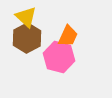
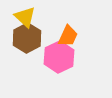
yellow triangle: moved 1 px left
pink hexagon: rotated 20 degrees clockwise
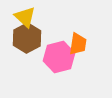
orange trapezoid: moved 10 px right, 8 px down; rotated 15 degrees counterclockwise
pink hexagon: rotated 12 degrees clockwise
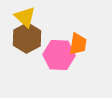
pink hexagon: moved 2 px up; rotated 16 degrees clockwise
